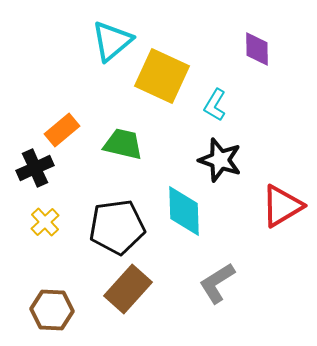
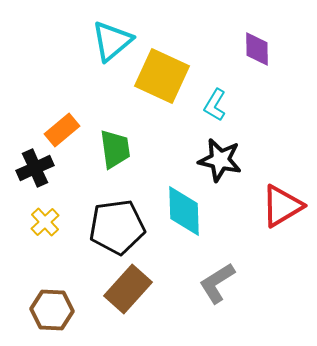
green trapezoid: moved 8 px left, 5 px down; rotated 69 degrees clockwise
black star: rotated 6 degrees counterclockwise
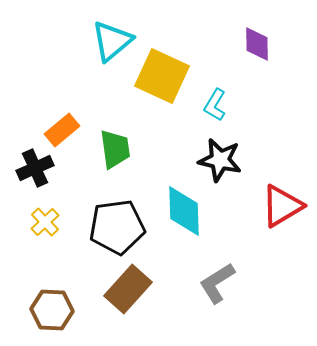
purple diamond: moved 5 px up
